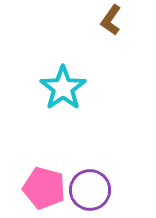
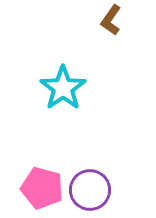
pink pentagon: moved 2 px left
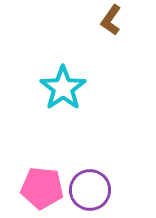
pink pentagon: rotated 9 degrees counterclockwise
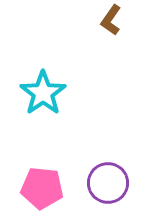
cyan star: moved 20 px left, 5 px down
purple circle: moved 18 px right, 7 px up
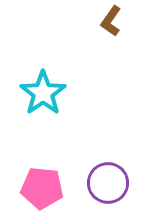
brown L-shape: moved 1 px down
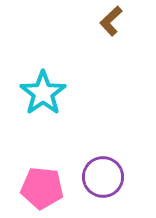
brown L-shape: rotated 12 degrees clockwise
purple circle: moved 5 px left, 6 px up
